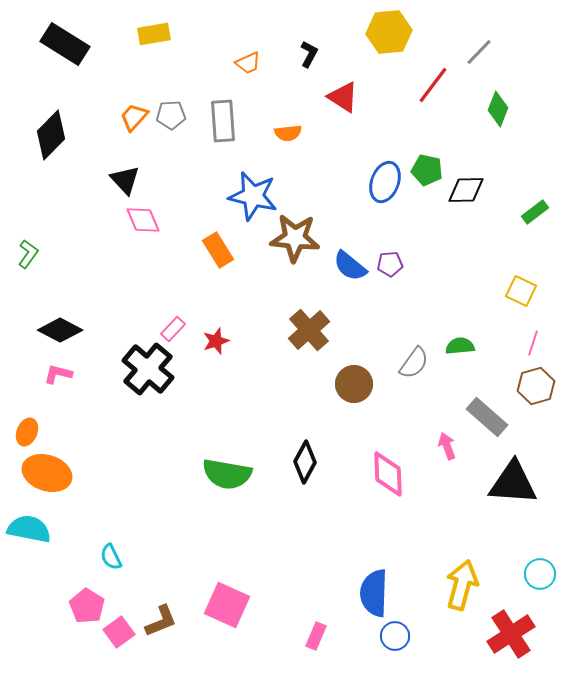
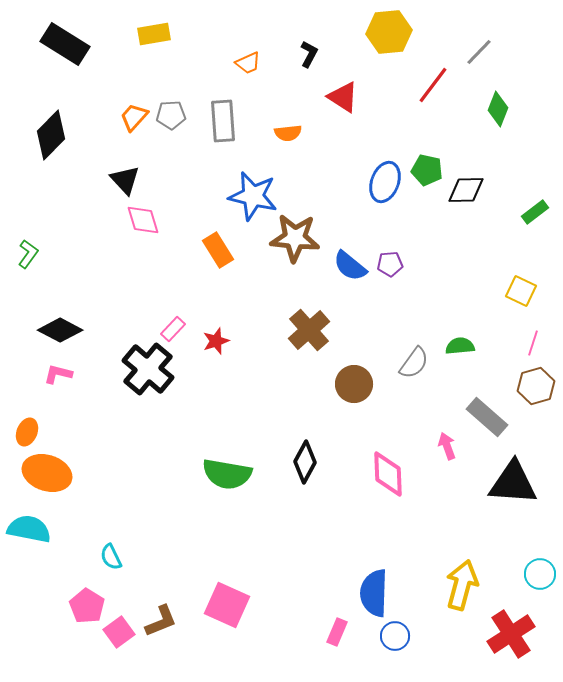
pink diamond at (143, 220): rotated 6 degrees clockwise
pink rectangle at (316, 636): moved 21 px right, 4 px up
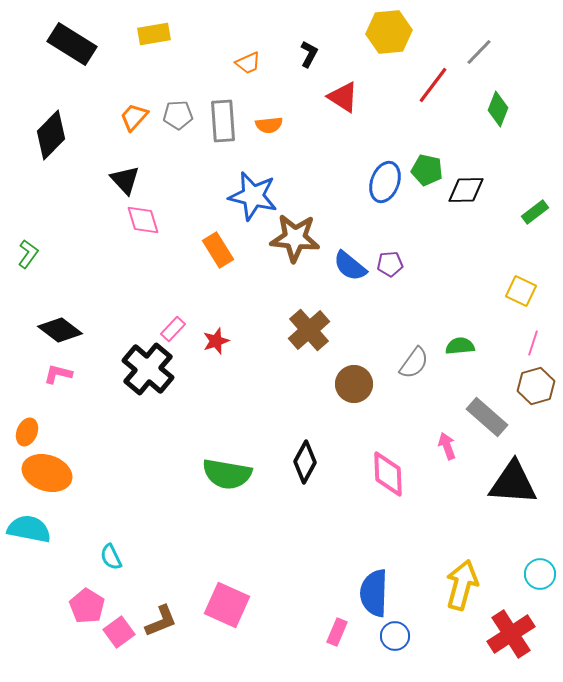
black rectangle at (65, 44): moved 7 px right
gray pentagon at (171, 115): moved 7 px right
orange semicircle at (288, 133): moved 19 px left, 8 px up
black diamond at (60, 330): rotated 9 degrees clockwise
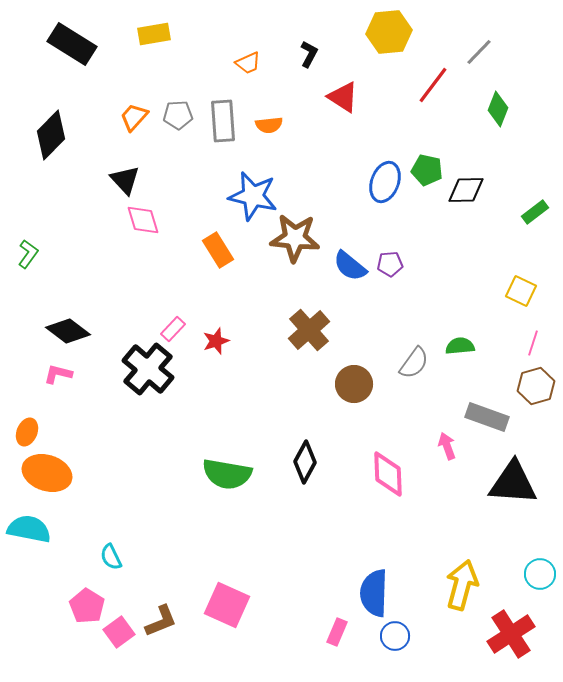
black diamond at (60, 330): moved 8 px right, 1 px down
gray rectangle at (487, 417): rotated 21 degrees counterclockwise
